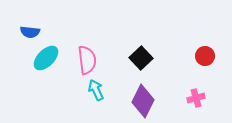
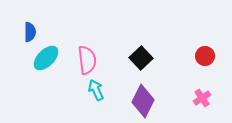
blue semicircle: rotated 96 degrees counterclockwise
pink cross: moved 6 px right; rotated 18 degrees counterclockwise
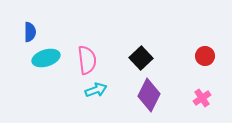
cyan ellipse: rotated 28 degrees clockwise
cyan arrow: rotated 95 degrees clockwise
purple diamond: moved 6 px right, 6 px up
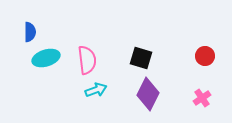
black square: rotated 30 degrees counterclockwise
purple diamond: moved 1 px left, 1 px up
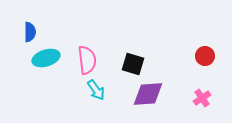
black square: moved 8 px left, 6 px down
cyan arrow: rotated 75 degrees clockwise
purple diamond: rotated 60 degrees clockwise
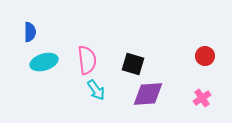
cyan ellipse: moved 2 px left, 4 px down
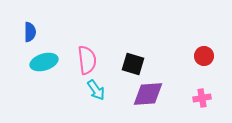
red circle: moved 1 px left
pink cross: rotated 24 degrees clockwise
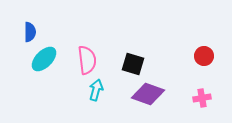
cyan ellipse: moved 3 px up; rotated 28 degrees counterclockwise
cyan arrow: rotated 130 degrees counterclockwise
purple diamond: rotated 24 degrees clockwise
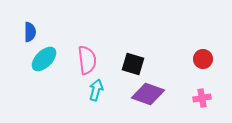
red circle: moved 1 px left, 3 px down
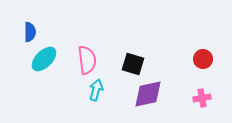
purple diamond: rotated 32 degrees counterclockwise
